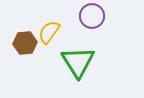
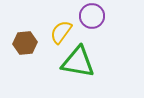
yellow semicircle: moved 12 px right
green triangle: rotated 48 degrees counterclockwise
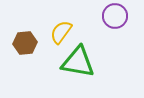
purple circle: moved 23 px right
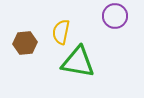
yellow semicircle: rotated 25 degrees counterclockwise
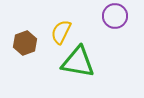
yellow semicircle: rotated 15 degrees clockwise
brown hexagon: rotated 15 degrees counterclockwise
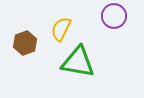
purple circle: moved 1 px left
yellow semicircle: moved 3 px up
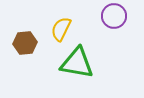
brown hexagon: rotated 15 degrees clockwise
green triangle: moved 1 px left, 1 px down
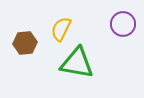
purple circle: moved 9 px right, 8 px down
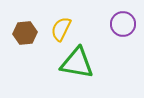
brown hexagon: moved 10 px up
